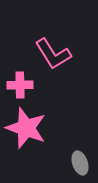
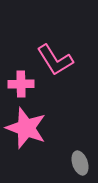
pink L-shape: moved 2 px right, 6 px down
pink cross: moved 1 px right, 1 px up
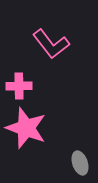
pink L-shape: moved 4 px left, 16 px up; rotated 6 degrees counterclockwise
pink cross: moved 2 px left, 2 px down
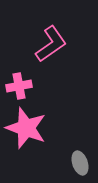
pink L-shape: rotated 87 degrees counterclockwise
pink cross: rotated 10 degrees counterclockwise
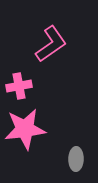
pink star: moved 1 px left, 1 px down; rotated 27 degrees counterclockwise
gray ellipse: moved 4 px left, 4 px up; rotated 20 degrees clockwise
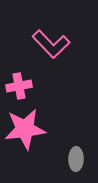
pink L-shape: rotated 81 degrees clockwise
